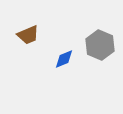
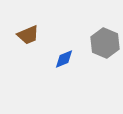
gray hexagon: moved 5 px right, 2 px up
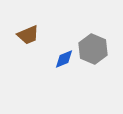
gray hexagon: moved 12 px left, 6 px down
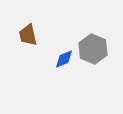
brown trapezoid: rotated 100 degrees clockwise
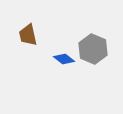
blue diamond: rotated 60 degrees clockwise
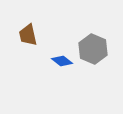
blue diamond: moved 2 px left, 2 px down
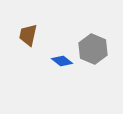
brown trapezoid: rotated 25 degrees clockwise
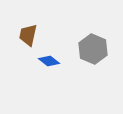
blue diamond: moved 13 px left
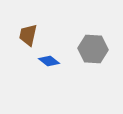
gray hexagon: rotated 20 degrees counterclockwise
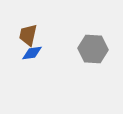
blue diamond: moved 17 px left, 8 px up; rotated 45 degrees counterclockwise
